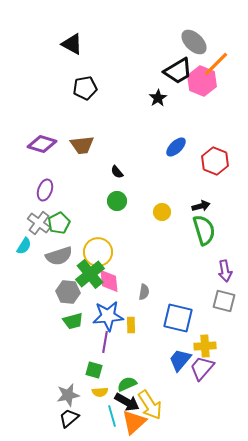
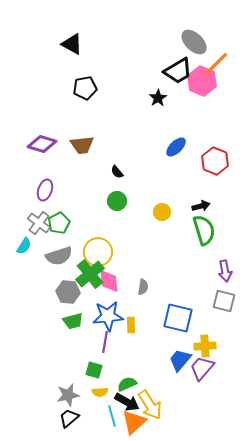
gray semicircle at (144, 292): moved 1 px left, 5 px up
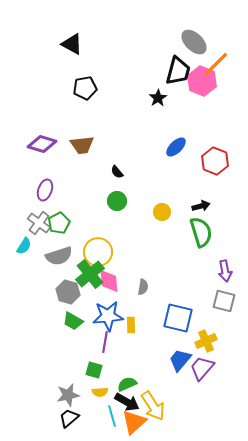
black trapezoid at (178, 71): rotated 44 degrees counterclockwise
green semicircle at (204, 230): moved 3 px left, 2 px down
gray hexagon at (68, 292): rotated 10 degrees clockwise
green trapezoid at (73, 321): rotated 45 degrees clockwise
yellow cross at (205, 346): moved 1 px right, 5 px up; rotated 20 degrees counterclockwise
yellow arrow at (150, 405): moved 3 px right, 1 px down
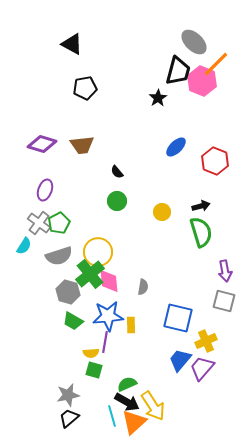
yellow semicircle at (100, 392): moved 9 px left, 39 px up
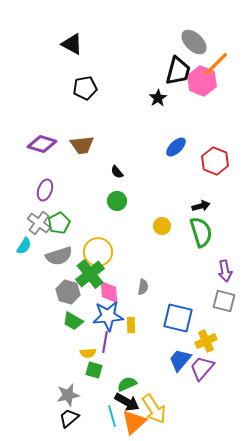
yellow circle at (162, 212): moved 14 px down
pink diamond at (109, 281): moved 11 px down
yellow semicircle at (91, 353): moved 3 px left
yellow arrow at (153, 406): moved 1 px right, 3 px down
